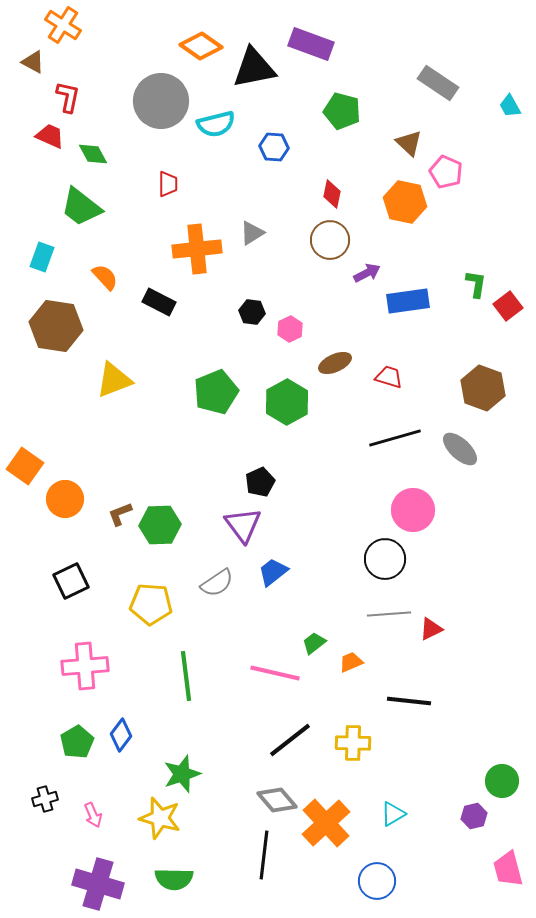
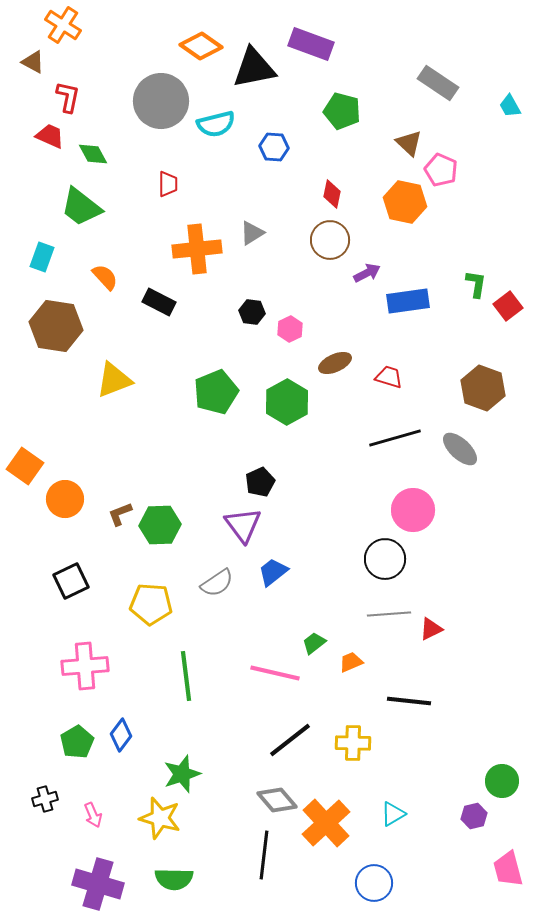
pink pentagon at (446, 172): moved 5 px left, 2 px up
blue circle at (377, 881): moved 3 px left, 2 px down
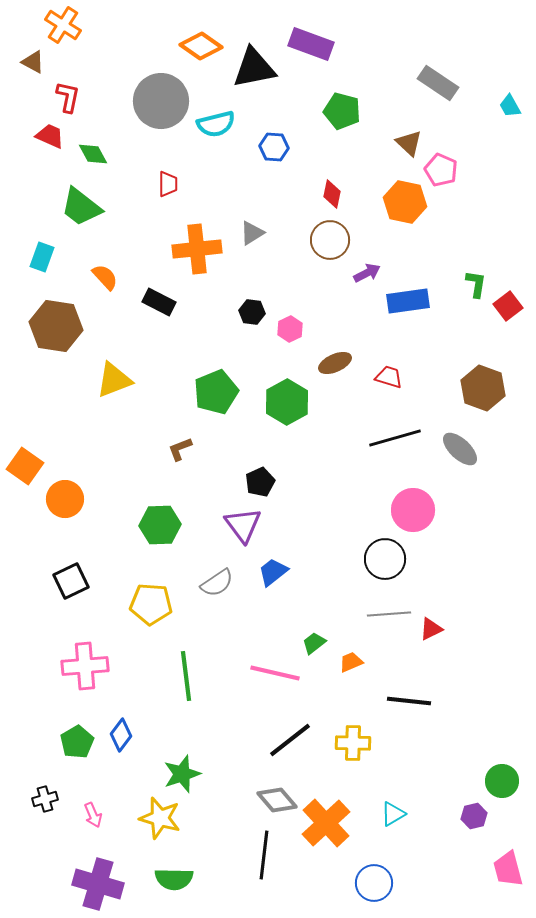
brown L-shape at (120, 514): moved 60 px right, 65 px up
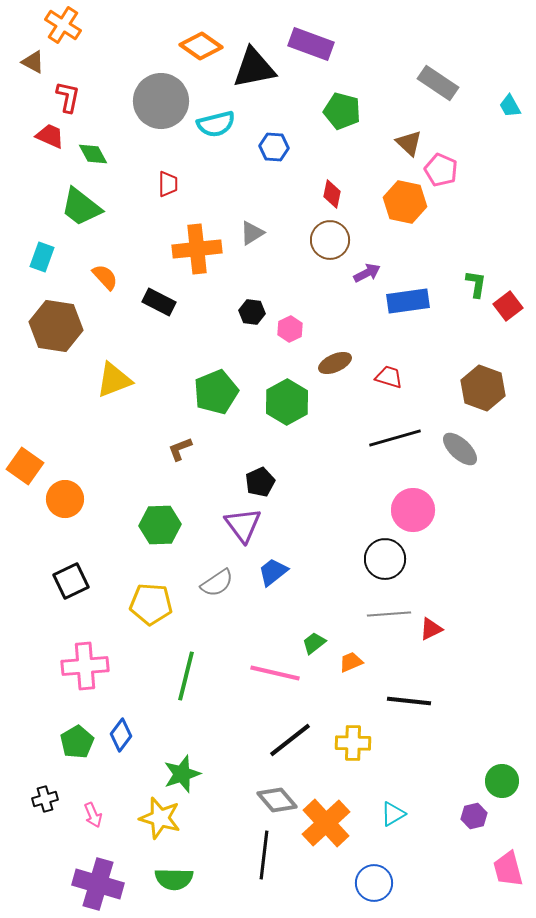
green line at (186, 676): rotated 21 degrees clockwise
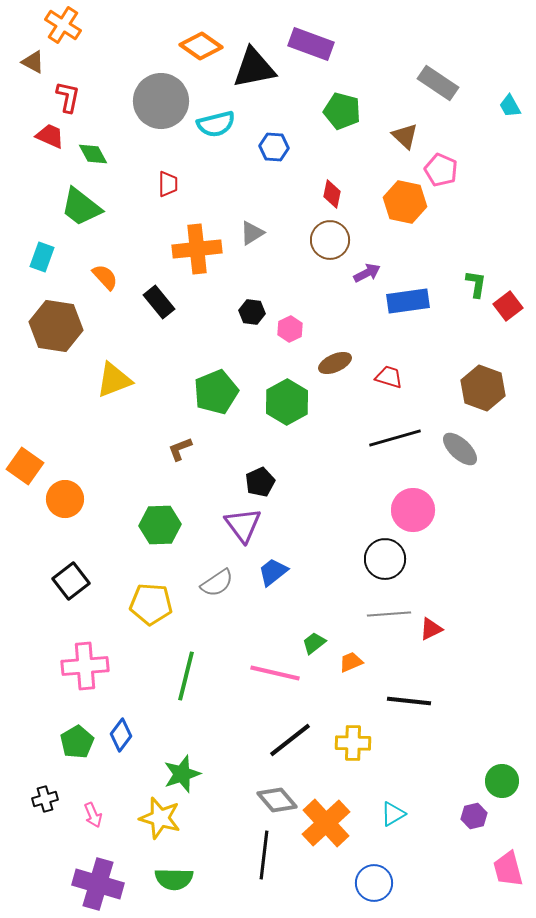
brown triangle at (409, 143): moved 4 px left, 7 px up
black rectangle at (159, 302): rotated 24 degrees clockwise
black square at (71, 581): rotated 12 degrees counterclockwise
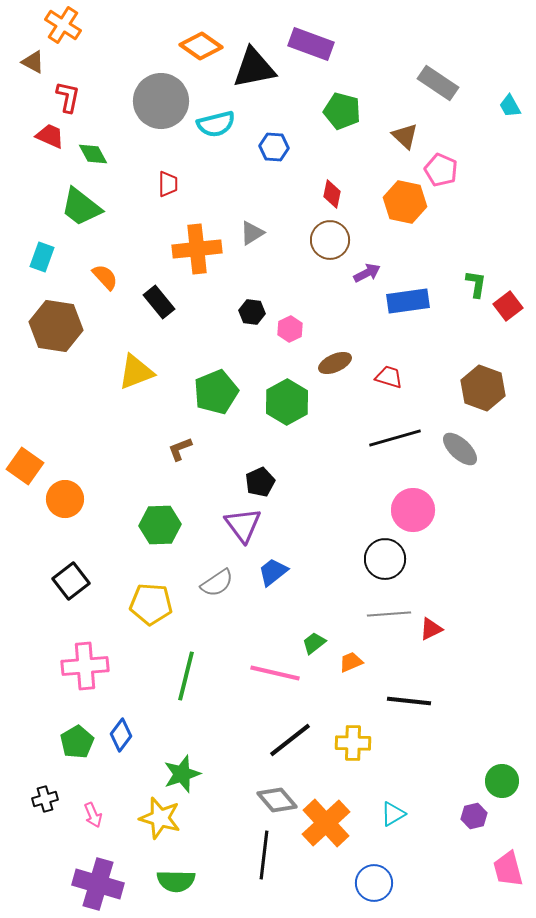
yellow triangle at (114, 380): moved 22 px right, 8 px up
green semicircle at (174, 879): moved 2 px right, 2 px down
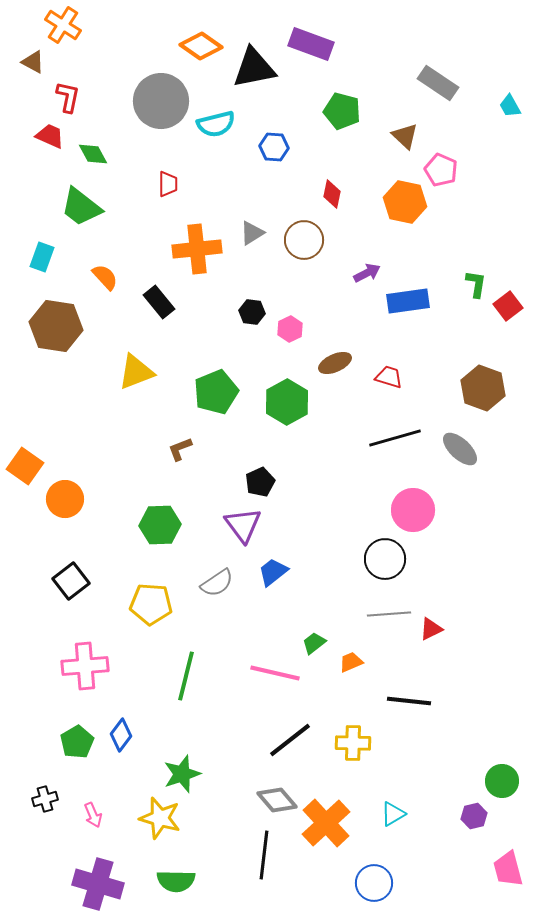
brown circle at (330, 240): moved 26 px left
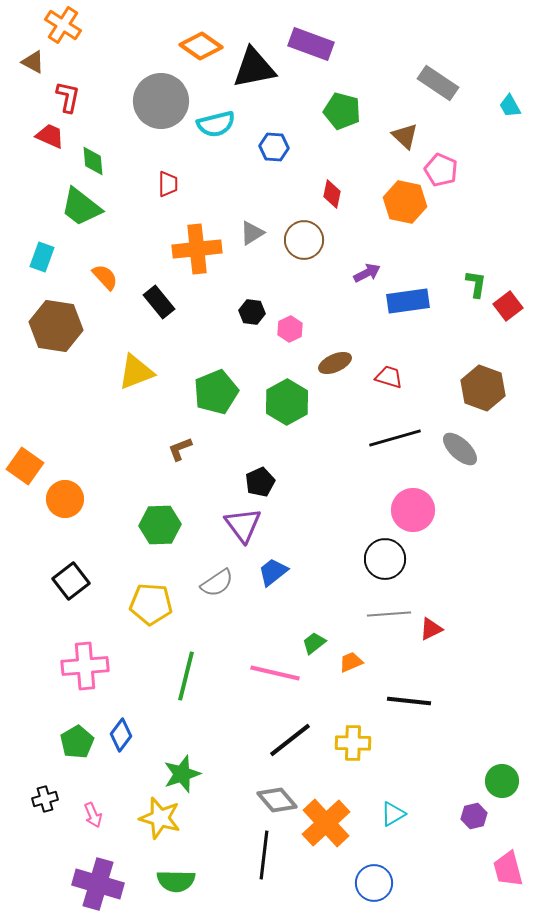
green diamond at (93, 154): moved 7 px down; rotated 24 degrees clockwise
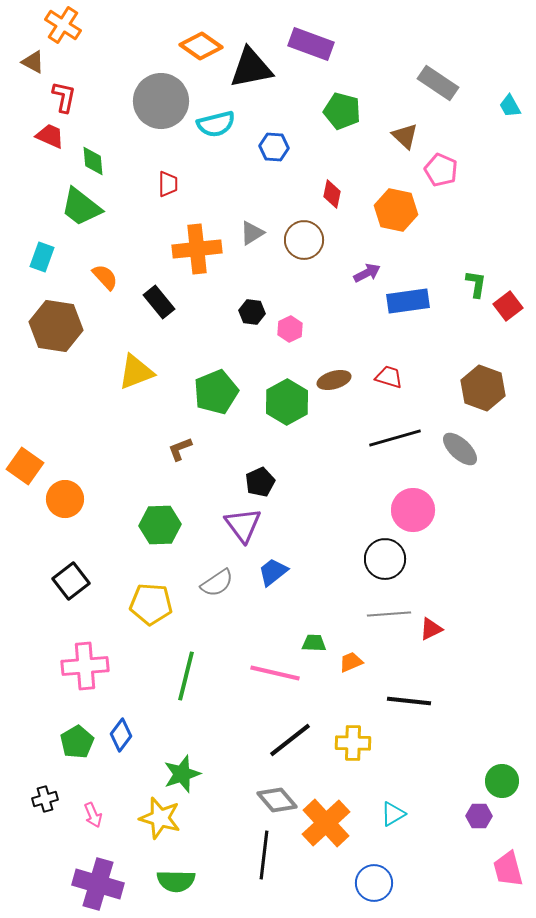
black triangle at (254, 68): moved 3 px left
red L-shape at (68, 97): moved 4 px left
orange hexagon at (405, 202): moved 9 px left, 8 px down
brown ellipse at (335, 363): moved 1 px left, 17 px down; rotated 8 degrees clockwise
green trapezoid at (314, 643): rotated 40 degrees clockwise
purple hexagon at (474, 816): moved 5 px right; rotated 15 degrees clockwise
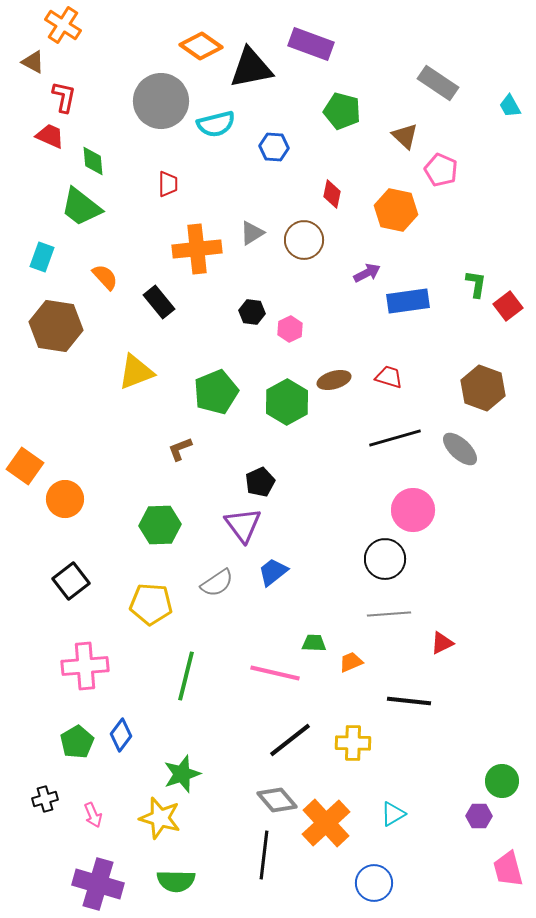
red triangle at (431, 629): moved 11 px right, 14 px down
